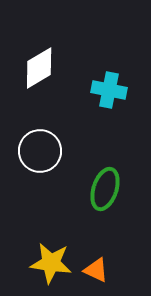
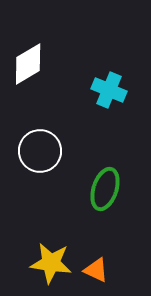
white diamond: moved 11 px left, 4 px up
cyan cross: rotated 12 degrees clockwise
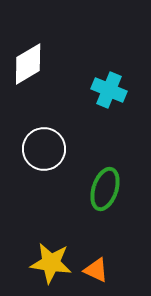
white circle: moved 4 px right, 2 px up
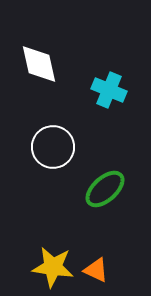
white diamond: moved 11 px right; rotated 72 degrees counterclockwise
white circle: moved 9 px right, 2 px up
green ellipse: rotated 30 degrees clockwise
yellow star: moved 2 px right, 4 px down
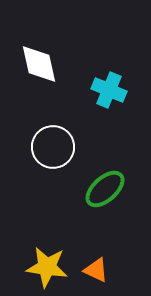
yellow star: moved 6 px left
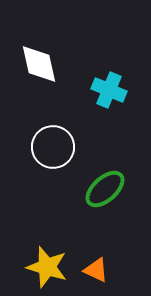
yellow star: rotated 9 degrees clockwise
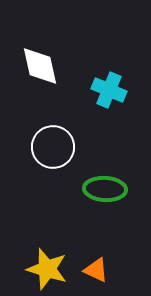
white diamond: moved 1 px right, 2 px down
green ellipse: rotated 45 degrees clockwise
yellow star: moved 2 px down
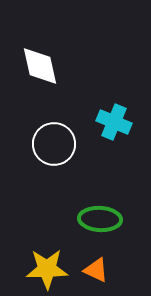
cyan cross: moved 5 px right, 32 px down
white circle: moved 1 px right, 3 px up
green ellipse: moved 5 px left, 30 px down
yellow star: rotated 18 degrees counterclockwise
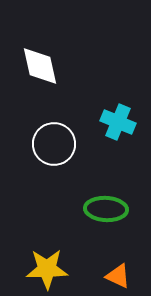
cyan cross: moved 4 px right
green ellipse: moved 6 px right, 10 px up
orange triangle: moved 22 px right, 6 px down
